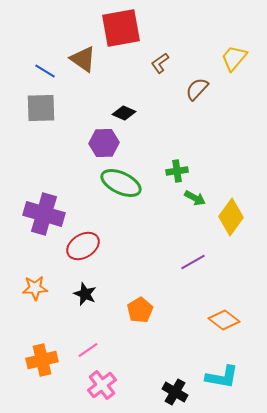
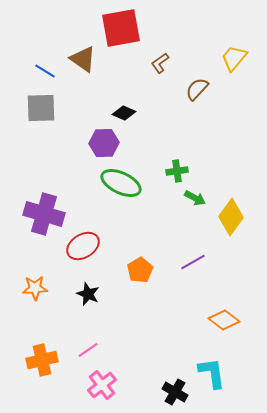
black star: moved 3 px right
orange pentagon: moved 40 px up
cyan L-shape: moved 10 px left, 4 px up; rotated 108 degrees counterclockwise
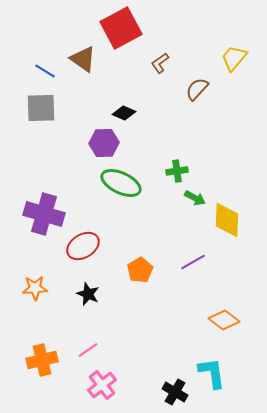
red square: rotated 18 degrees counterclockwise
yellow diamond: moved 4 px left, 3 px down; rotated 33 degrees counterclockwise
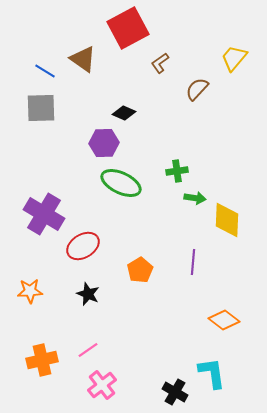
red square: moved 7 px right
green arrow: rotated 20 degrees counterclockwise
purple cross: rotated 15 degrees clockwise
purple line: rotated 55 degrees counterclockwise
orange star: moved 5 px left, 3 px down
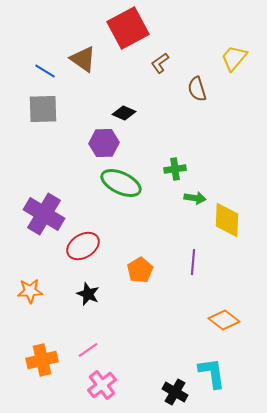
brown semicircle: rotated 60 degrees counterclockwise
gray square: moved 2 px right, 1 px down
green cross: moved 2 px left, 2 px up
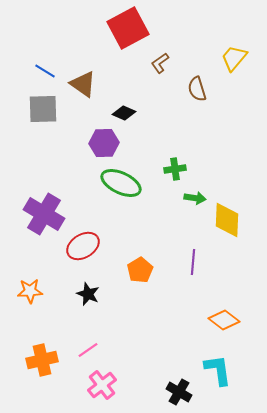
brown triangle: moved 25 px down
cyan L-shape: moved 6 px right, 3 px up
black cross: moved 4 px right
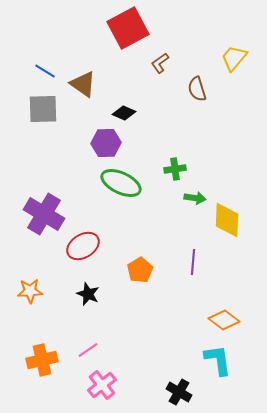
purple hexagon: moved 2 px right
cyan L-shape: moved 10 px up
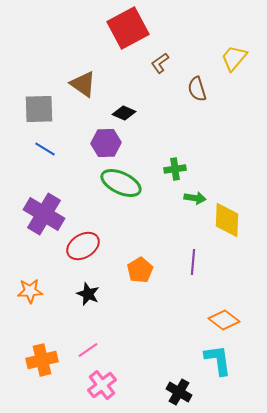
blue line: moved 78 px down
gray square: moved 4 px left
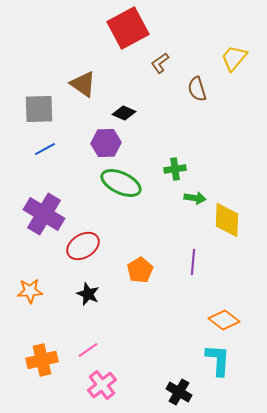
blue line: rotated 60 degrees counterclockwise
cyan L-shape: rotated 12 degrees clockwise
